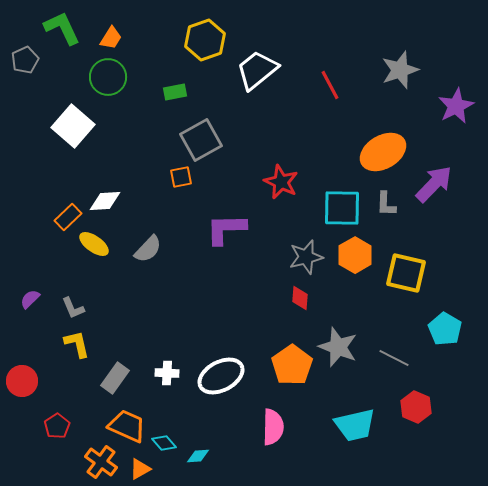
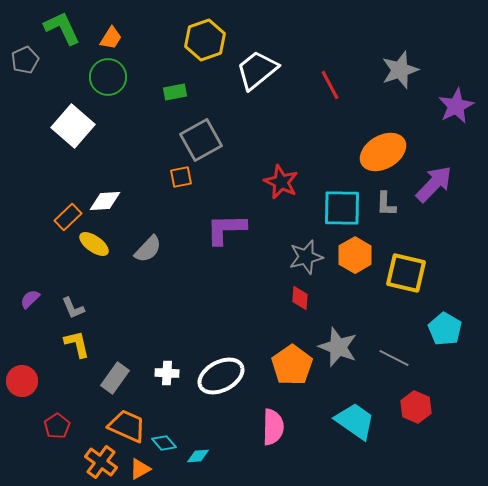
cyan trapezoid at (355, 425): moved 4 px up; rotated 132 degrees counterclockwise
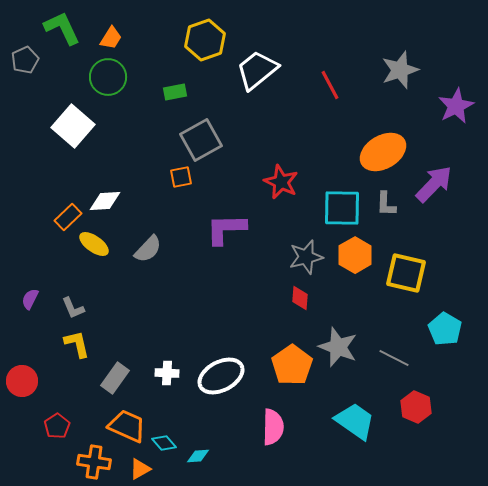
purple semicircle at (30, 299): rotated 20 degrees counterclockwise
orange cross at (101, 462): moved 7 px left; rotated 28 degrees counterclockwise
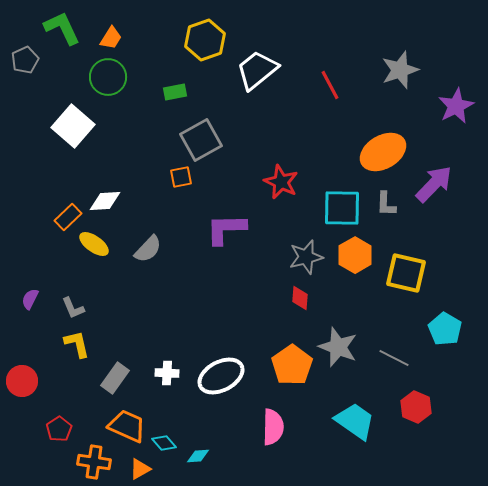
red pentagon at (57, 426): moved 2 px right, 3 px down
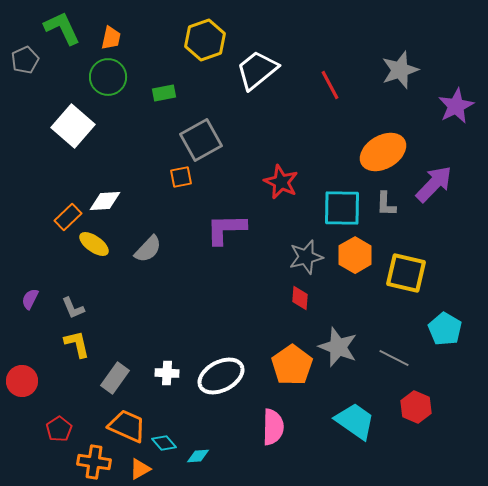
orange trapezoid at (111, 38): rotated 20 degrees counterclockwise
green rectangle at (175, 92): moved 11 px left, 1 px down
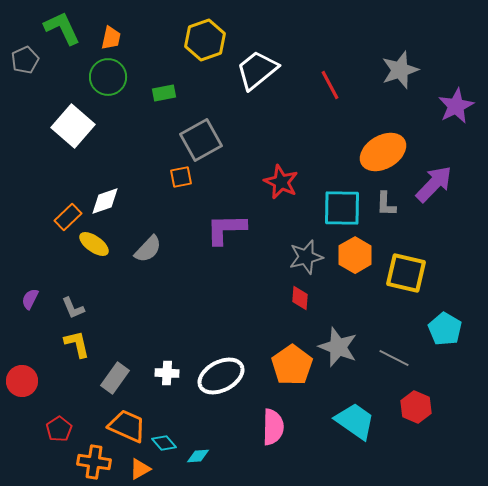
white diamond at (105, 201): rotated 16 degrees counterclockwise
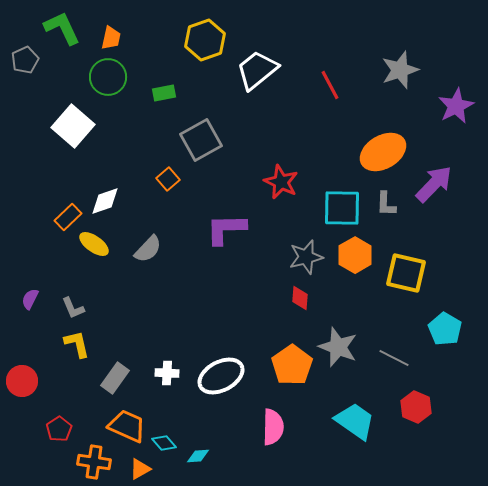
orange square at (181, 177): moved 13 px left, 2 px down; rotated 30 degrees counterclockwise
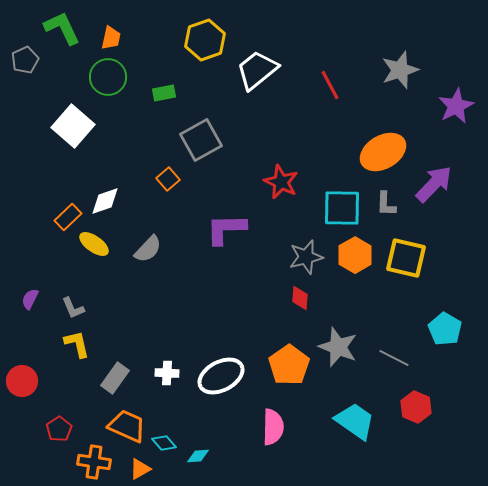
yellow square at (406, 273): moved 15 px up
orange pentagon at (292, 365): moved 3 px left
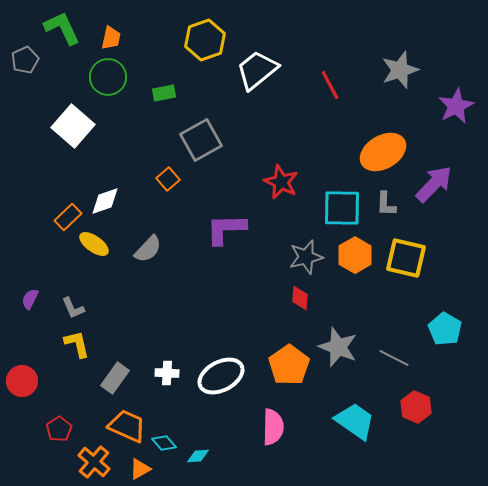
orange cross at (94, 462): rotated 32 degrees clockwise
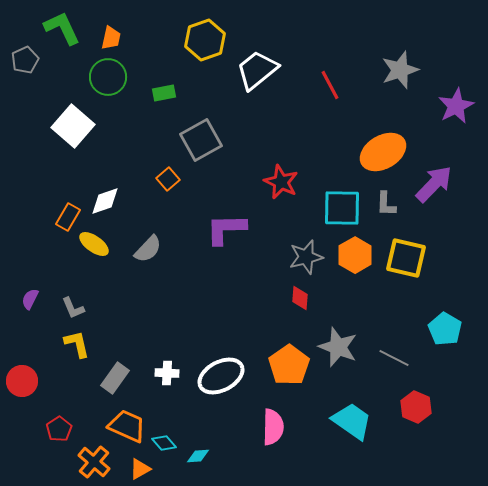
orange rectangle at (68, 217): rotated 16 degrees counterclockwise
cyan trapezoid at (355, 421): moved 3 px left
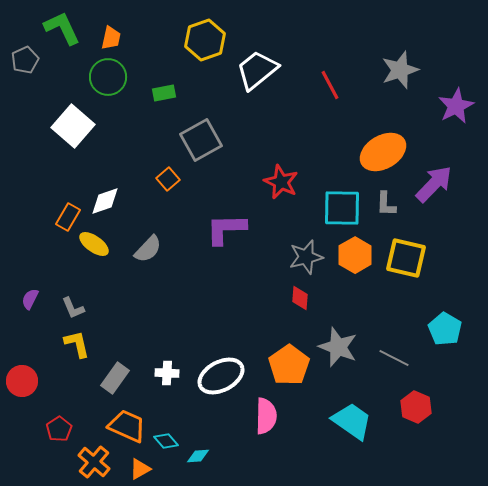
pink semicircle at (273, 427): moved 7 px left, 11 px up
cyan diamond at (164, 443): moved 2 px right, 2 px up
